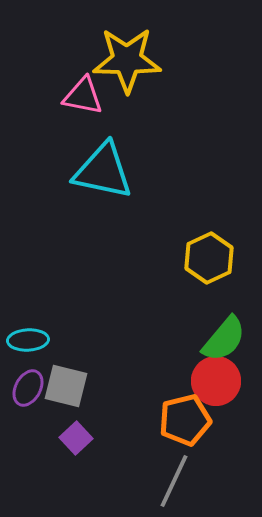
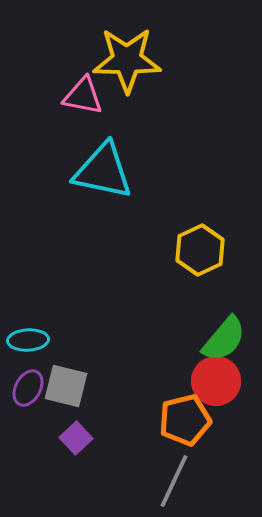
yellow hexagon: moved 9 px left, 8 px up
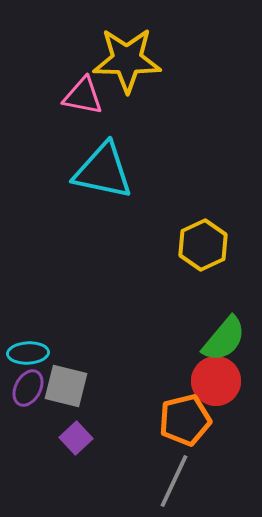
yellow hexagon: moved 3 px right, 5 px up
cyan ellipse: moved 13 px down
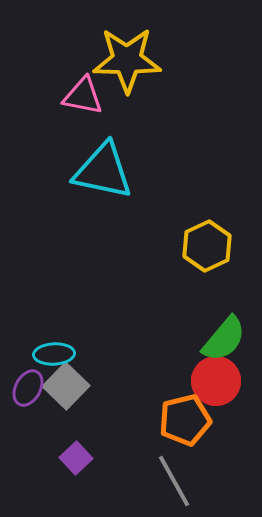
yellow hexagon: moved 4 px right, 1 px down
cyan ellipse: moved 26 px right, 1 px down
gray square: rotated 30 degrees clockwise
purple square: moved 20 px down
gray line: rotated 54 degrees counterclockwise
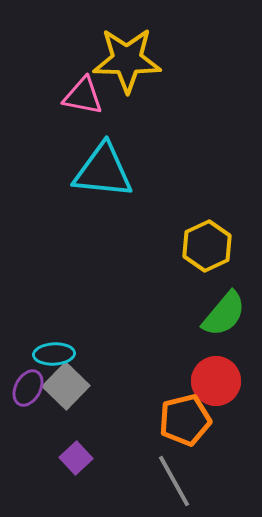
cyan triangle: rotated 6 degrees counterclockwise
green semicircle: moved 25 px up
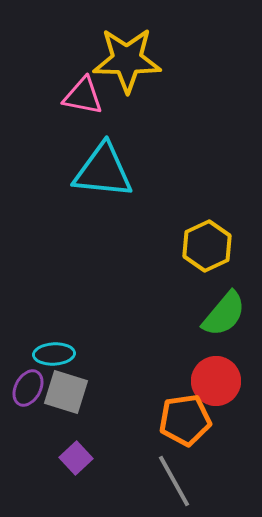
gray square: moved 6 px down; rotated 27 degrees counterclockwise
orange pentagon: rotated 6 degrees clockwise
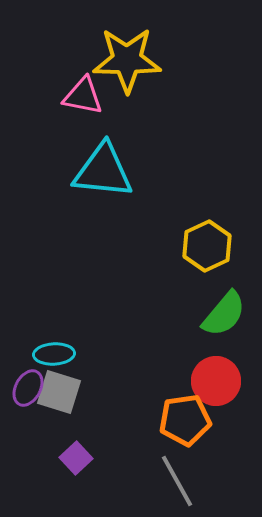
gray square: moved 7 px left
gray line: moved 3 px right
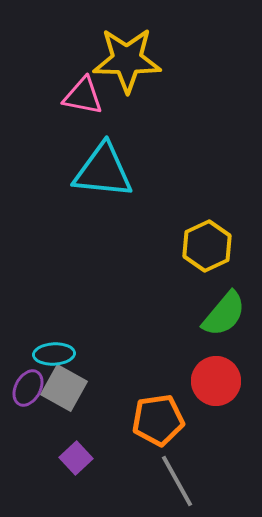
gray square: moved 5 px right, 4 px up; rotated 12 degrees clockwise
orange pentagon: moved 27 px left
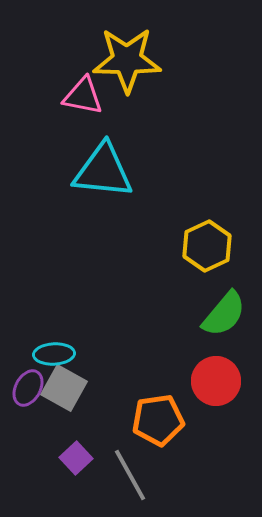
gray line: moved 47 px left, 6 px up
